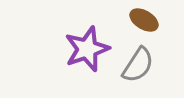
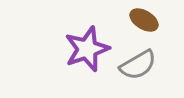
gray semicircle: rotated 27 degrees clockwise
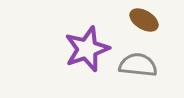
gray semicircle: rotated 144 degrees counterclockwise
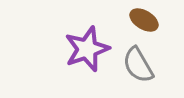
gray semicircle: rotated 126 degrees counterclockwise
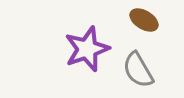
gray semicircle: moved 5 px down
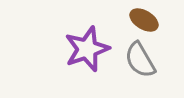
gray semicircle: moved 2 px right, 10 px up
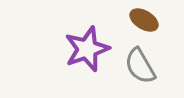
gray semicircle: moved 6 px down
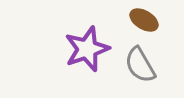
gray semicircle: moved 1 px up
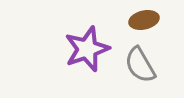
brown ellipse: rotated 44 degrees counterclockwise
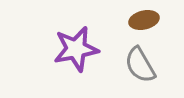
purple star: moved 11 px left; rotated 9 degrees clockwise
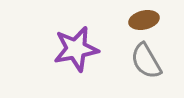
gray semicircle: moved 6 px right, 4 px up
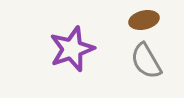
purple star: moved 4 px left; rotated 9 degrees counterclockwise
